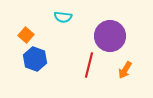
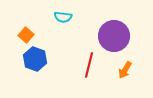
purple circle: moved 4 px right
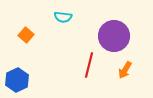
blue hexagon: moved 18 px left, 21 px down; rotated 15 degrees clockwise
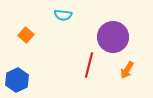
cyan semicircle: moved 2 px up
purple circle: moved 1 px left, 1 px down
orange arrow: moved 2 px right
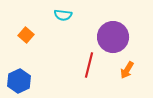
blue hexagon: moved 2 px right, 1 px down
